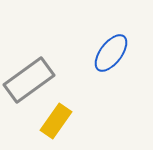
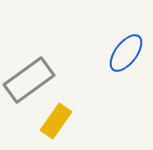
blue ellipse: moved 15 px right
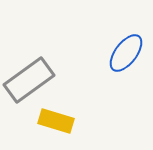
yellow rectangle: rotated 72 degrees clockwise
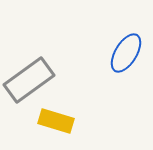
blue ellipse: rotated 6 degrees counterclockwise
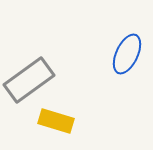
blue ellipse: moved 1 px right, 1 px down; rotated 6 degrees counterclockwise
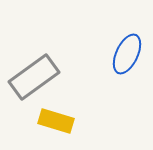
gray rectangle: moved 5 px right, 3 px up
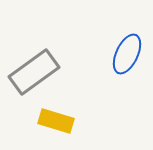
gray rectangle: moved 5 px up
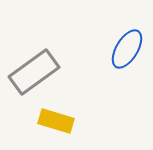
blue ellipse: moved 5 px up; rotated 6 degrees clockwise
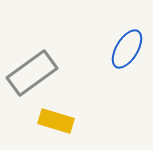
gray rectangle: moved 2 px left, 1 px down
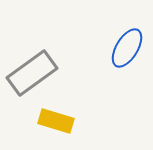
blue ellipse: moved 1 px up
